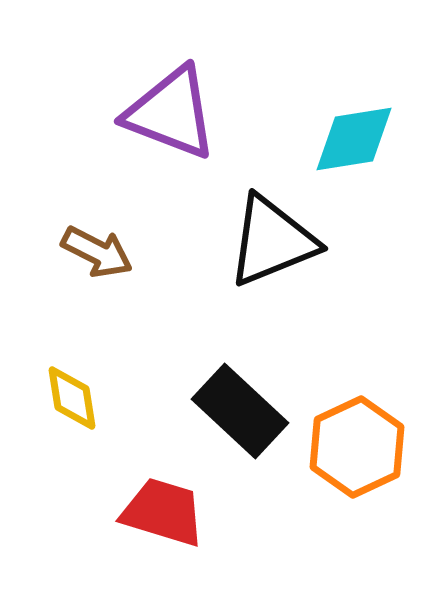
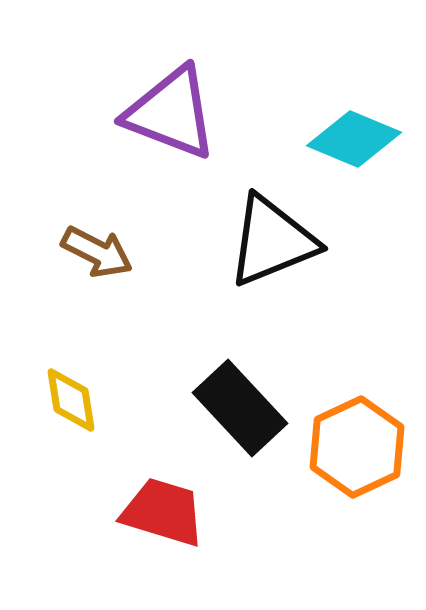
cyan diamond: rotated 32 degrees clockwise
yellow diamond: moved 1 px left, 2 px down
black rectangle: moved 3 px up; rotated 4 degrees clockwise
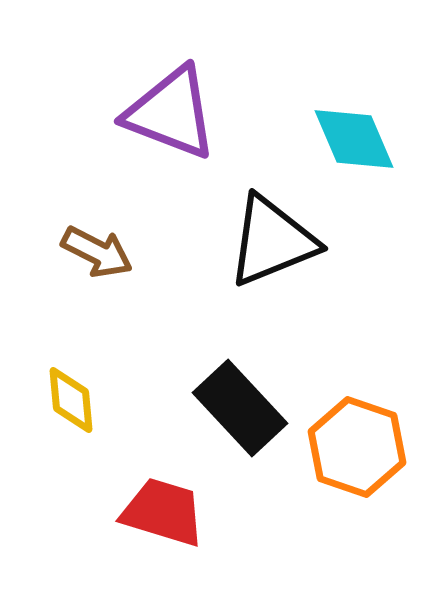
cyan diamond: rotated 44 degrees clockwise
yellow diamond: rotated 4 degrees clockwise
orange hexagon: rotated 16 degrees counterclockwise
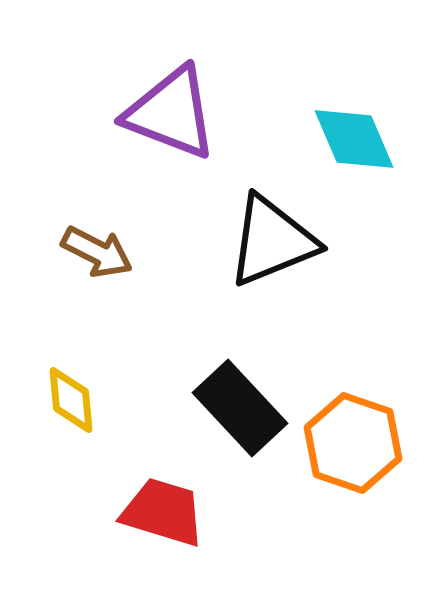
orange hexagon: moved 4 px left, 4 px up
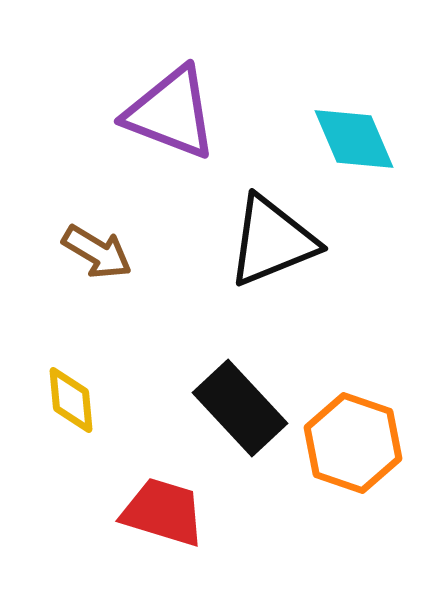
brown arrow: rotated 4 degrees clockwise
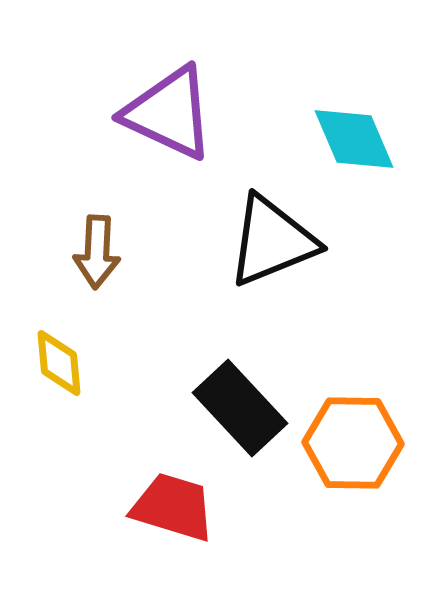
purple triangle: moved 2 px left; rotated 4 degrees clockwise
brown arrow: rotated 62 degrees clockwise
yellow diamond: moved 12 px left, 37 px up
orange hexagon: rotated 18 degrees counterclockwise
red trapezoid: moved 10 px right, 5 px up
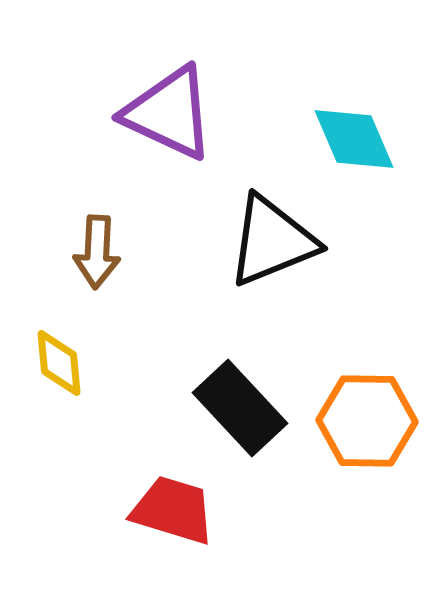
orange hexagon: moved 14 px right, 22 px up
red trapezoid: moved 3 px down
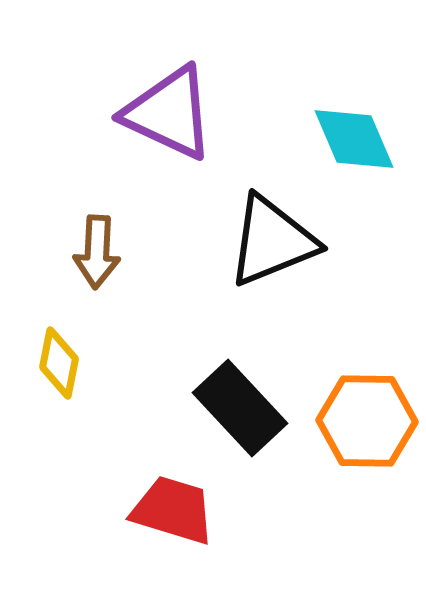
yellow diamond: rotated 16 degrees clockwise
